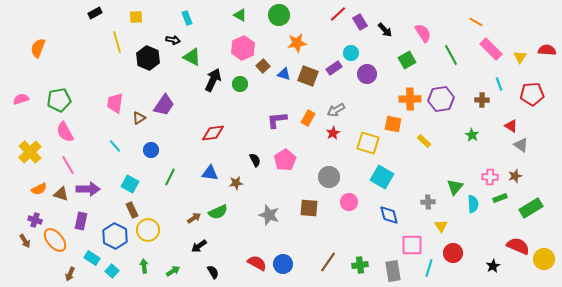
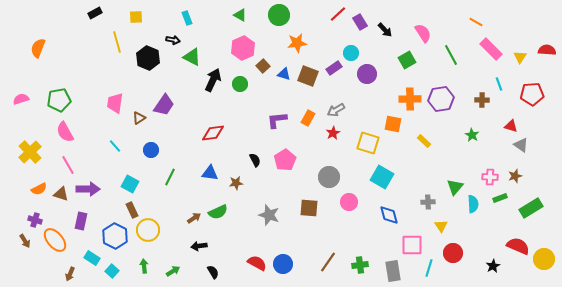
red triangle at (511, 126): rotated 16 degrees counterclockwise
black arrow at (199, 246): rotated 28 degrees clockwise
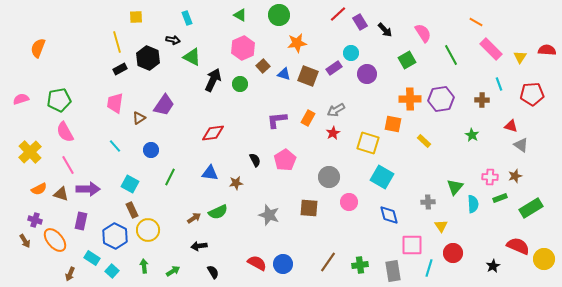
black rectangle at (95, 13): moved 25 px right, 56 px down
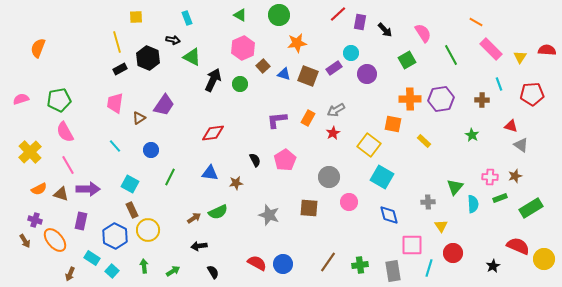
purple rectangle at (360, 22): rotated 42 degrees clockwise
yellow square at (368, 143): moved 1 px right, 2 px down; rotated 20 degrees clockwise
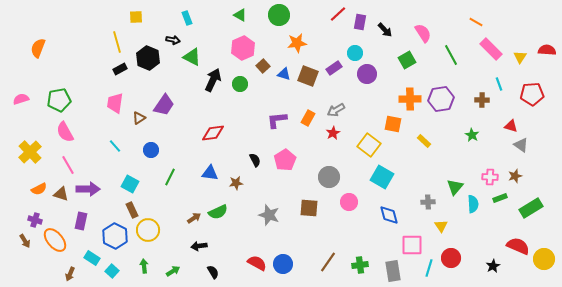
cyan circle at (351, 53): moved 4 px right
red circle at (453, 253): moved 2 px left, 5 px down
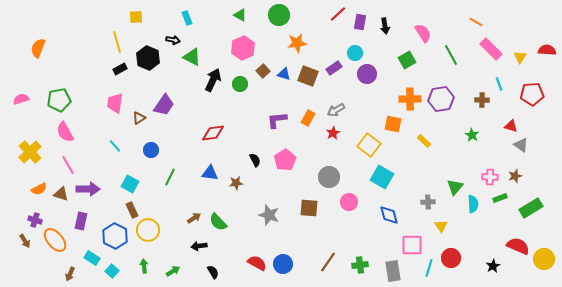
black arrow at (385, 30): moved 4 px up; rotated 35 degrees clockwise
brown square at (263, 66): moved 5 px down
green semicircle at (218, 212): moved 10 px down; rotated 72 degrees clockwise
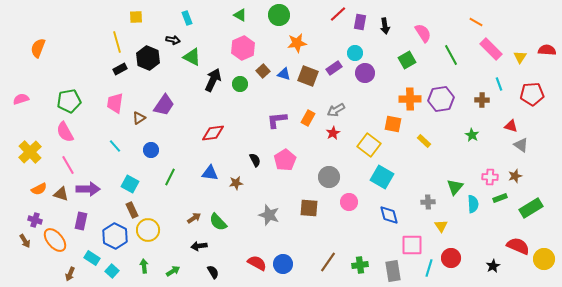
purple circle at (367, 74): moved 2 px left, 1 px up
green pentagon at (59, 100): moved 10 px right, 1 px down
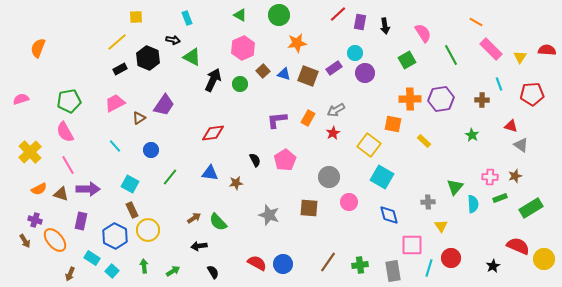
yellow line at (117, 42): rotated 65 degrees clockwise
pink trapezoid at (115, 103): rotated 55 degrees clockwise
green line at (170, 177): rotated 12 degrees clockwise
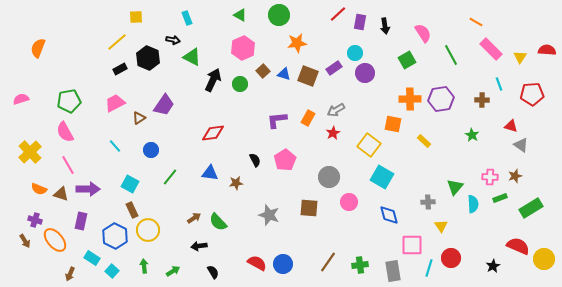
orange semicircle at (39, 189): rotated 49 degrees clockwise
